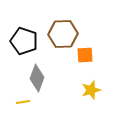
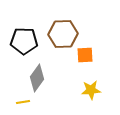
black pentagon: rotated 16 degrees counterclockwise
gray diamond: rotated 16 degrees clockwise
yellow star: rotated 12 degrees clockwise
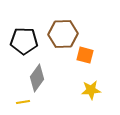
orange square: rotated 18 degrees clockwise
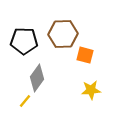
yellow line: moved 2 px right, 1 px up; rotated 40 degrees counterclockwise
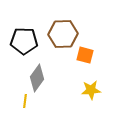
yellow line: rotated 32 degrees counterclockwise
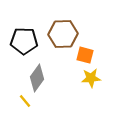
yellow star: moved 12 px up
yellow line: rotated 48 degrees counterclockwise
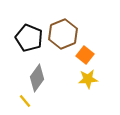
brown hexagon: rotated 20 degrees counterclockwise
black pentagon: moved 5 px right, 3 px up; rotated 20 degrees clockwise
orange square: rotated 24 degrees clockwise
yellow star: moved 3 px left, 1 px down
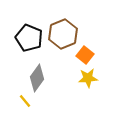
yellow star: moved 1 px up
